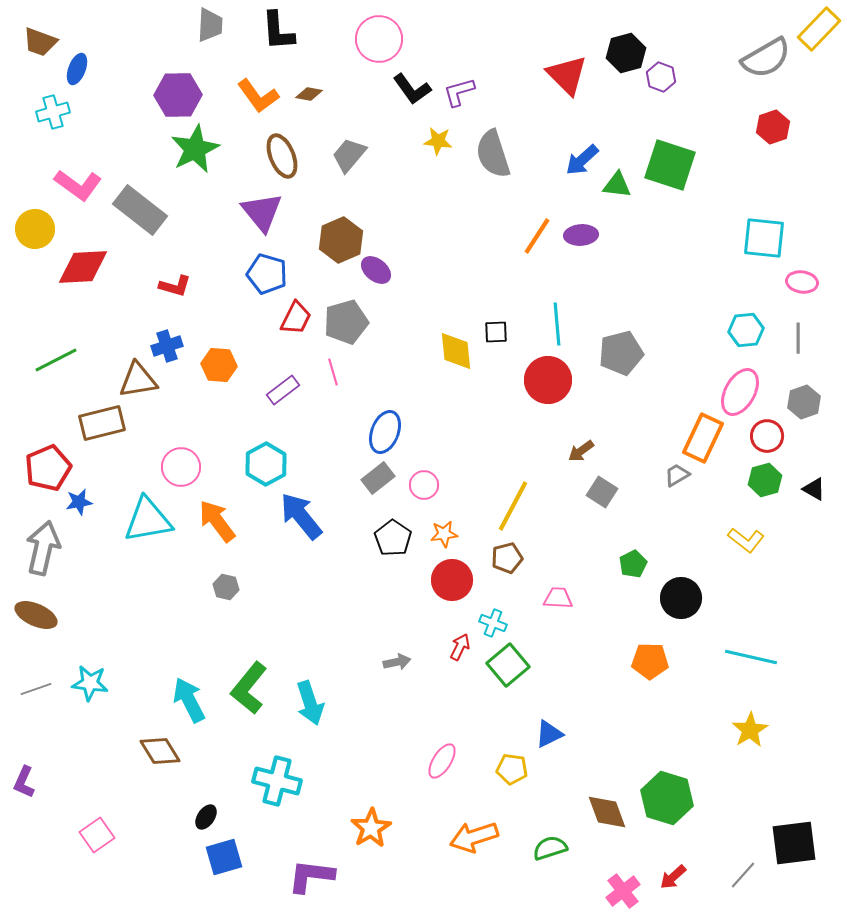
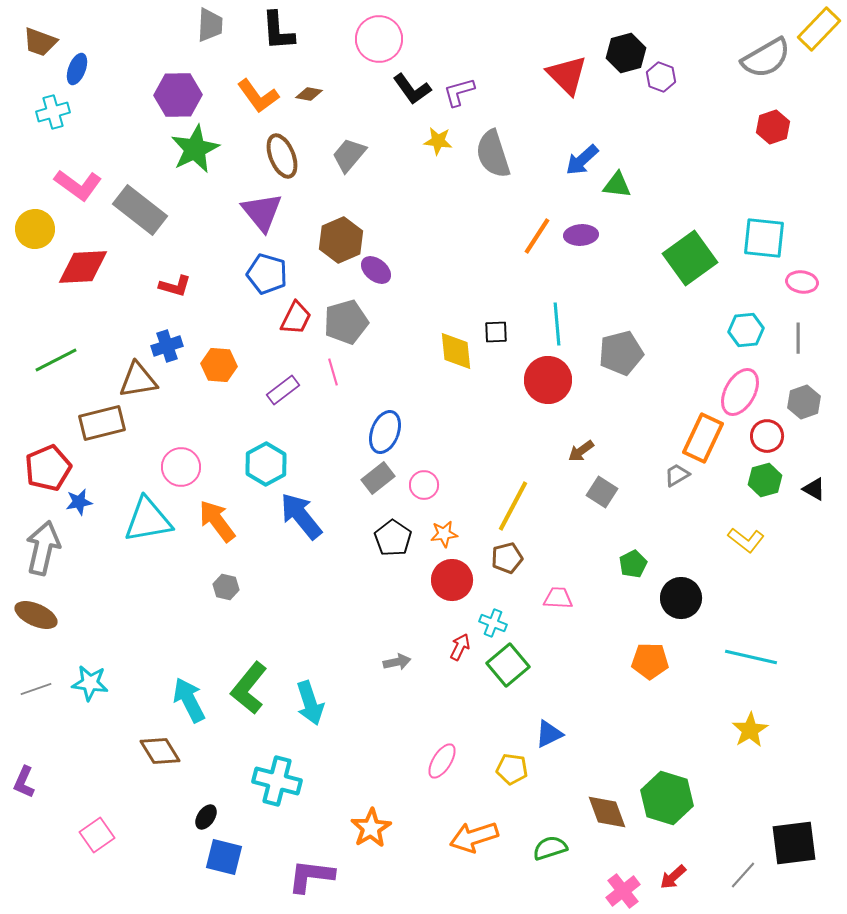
green square at (670, 165): moved 20 px right, 93 px down; rotated 36 degrees clockwise
blue square at (224, 857): rotated 30 degrees clockwise
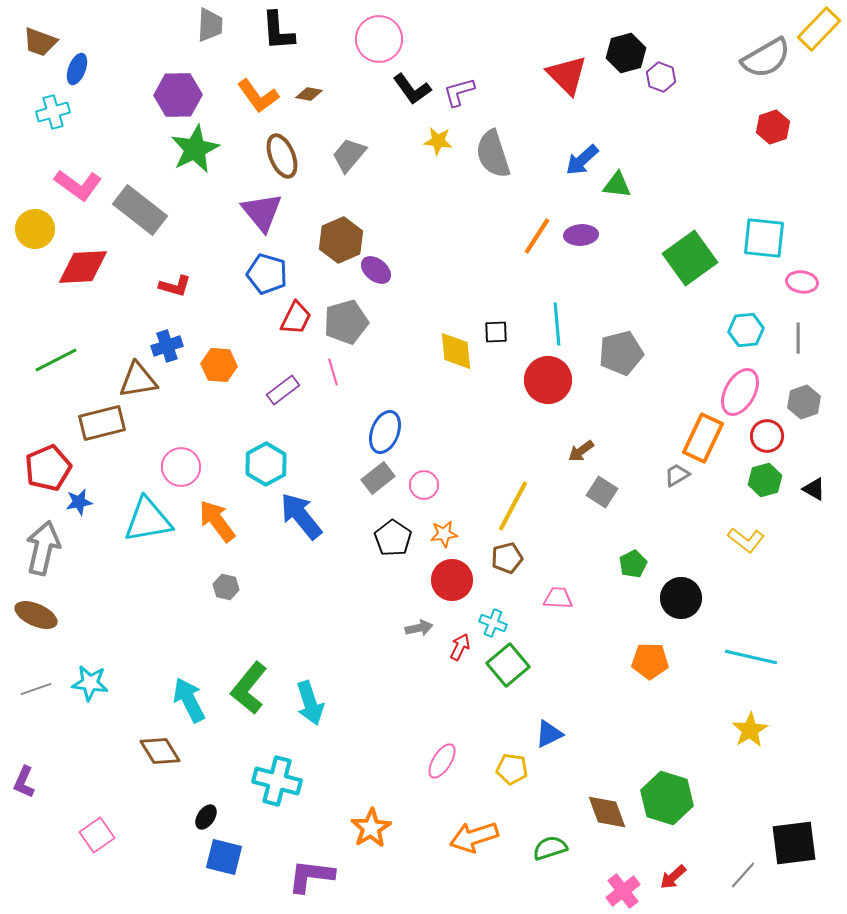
gray arrow at (397, 662): moved 22 px right, 34 px up
